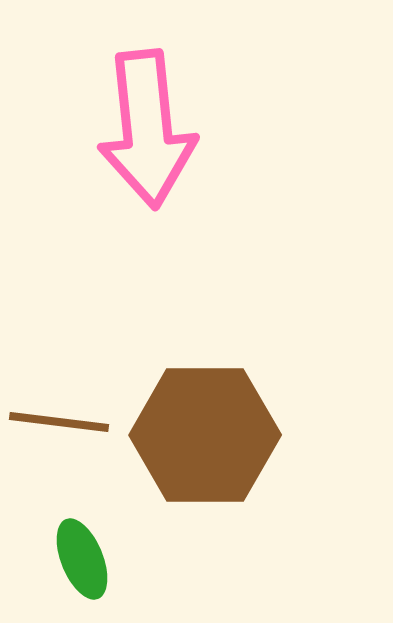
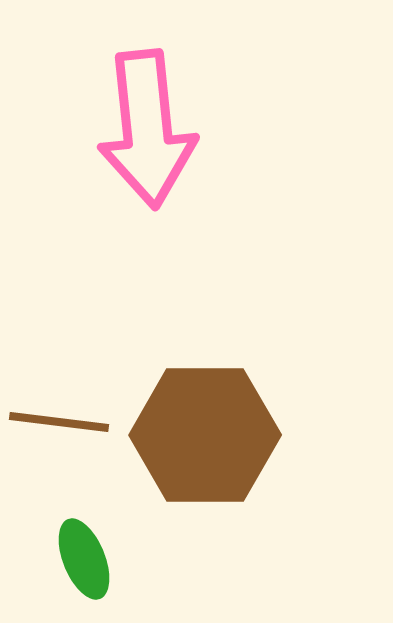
green ellipse: moved 2 px right
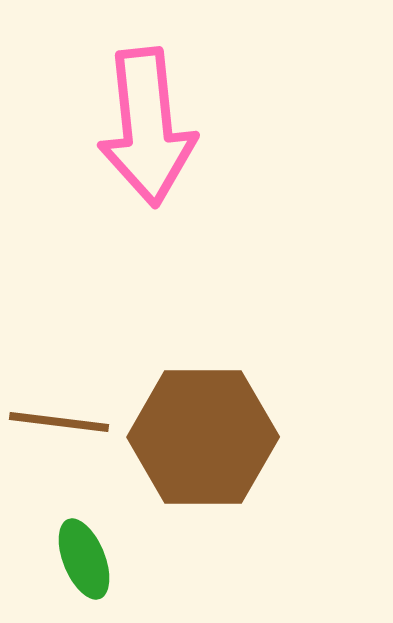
pink arrow: moved 2 px up
brown hexagon: moved 2 px left, 2 px down
